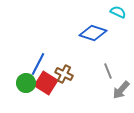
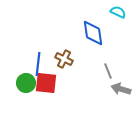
blue diamond: rotated 64 degrees clockwise
blue line: rotated 20 degrees counterclockwise
brown cross: moved 15 px up
red square: rotated 25 degrees counterclockwise
gray arrow: moved 1 px up; rotated 66 degrees clockwise
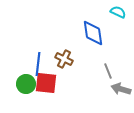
green circle: moved 1 px down
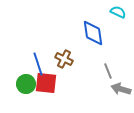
blue line: rotated 25 degrees counterclockwise
